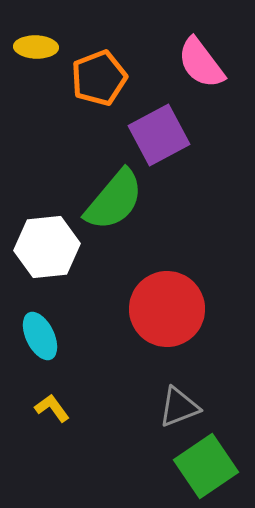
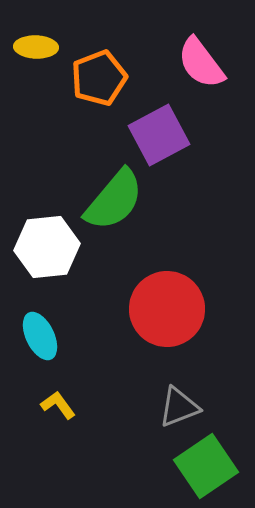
yellow L-shape: moved 6 px right, 3 px up
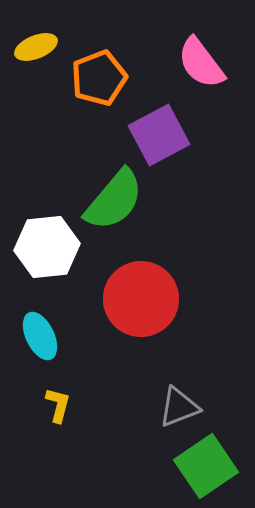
yellow ellipse: rotated 24 degrees counterclockwise
red circle: moved 26 px left, 10 px up
yellow L-shape: rotated 51 degrees clockwise
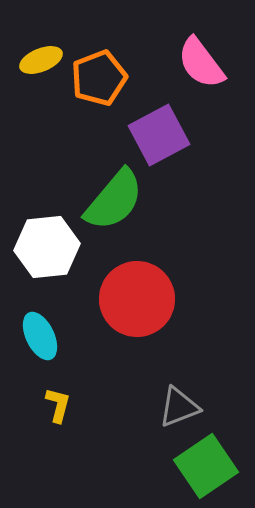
yellow ellipse: moved 5 px right, 13 px down
red circle: moved 4 px left
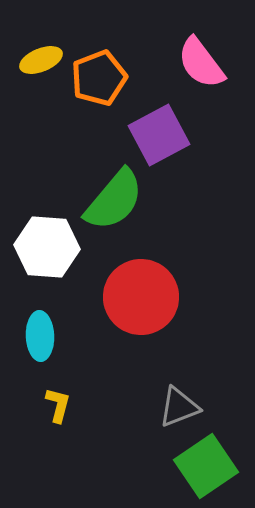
white hexagon: rotated 10 degrees clockwise
red circle: moved 4 px right, 2 px up
cyan ellipse: rotated 24 degrees clockwise
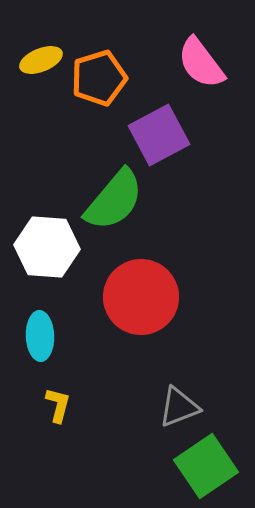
orange pentagon: rotated 4 degrees clockwise
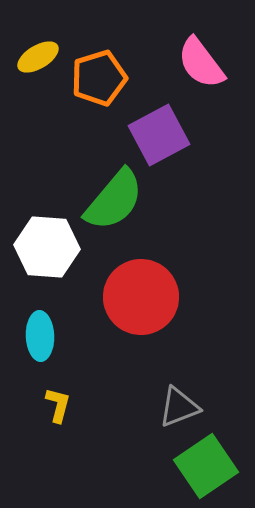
yellow ellipse: moved 3 px left, 3 px up; rotated 9 degrees counterclockwise
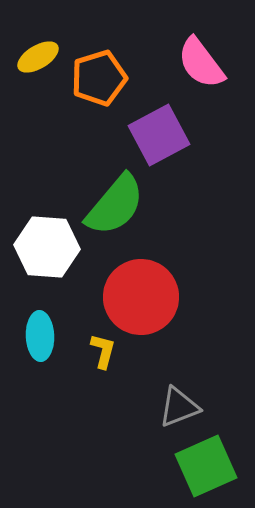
green semicircle: moved 1 px right, 5 px down
yellow L-shape: moved 45 px right, 54 px up
green square: rotated 10 degrees clockwise
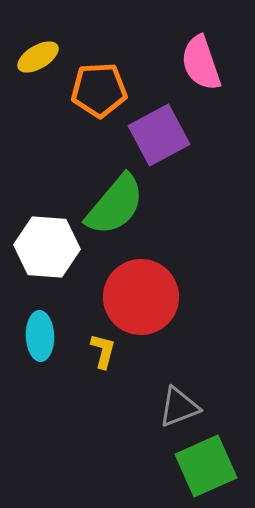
pink semicircle: rotated 18 degrees clockwise
orange pentagon: moved 12 px down; rotated 14 degrees clockwise
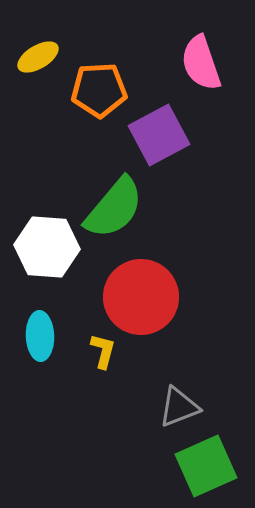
green semicircle: moved 1 px left, 3 px down
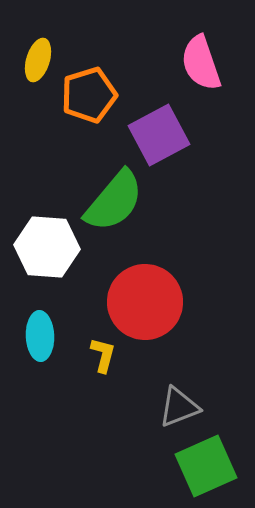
yellow ellipse: moved 3 px down; rotated 42 degrees counterclockwise
orange pentagon: moved 10 px left, 5 px down; rotated 14 degrees counterclockwise
green semicircle: moved 7 px up
red circle: moved 4 px right, 5 px down
yellow L-shape: moved 4 px down
